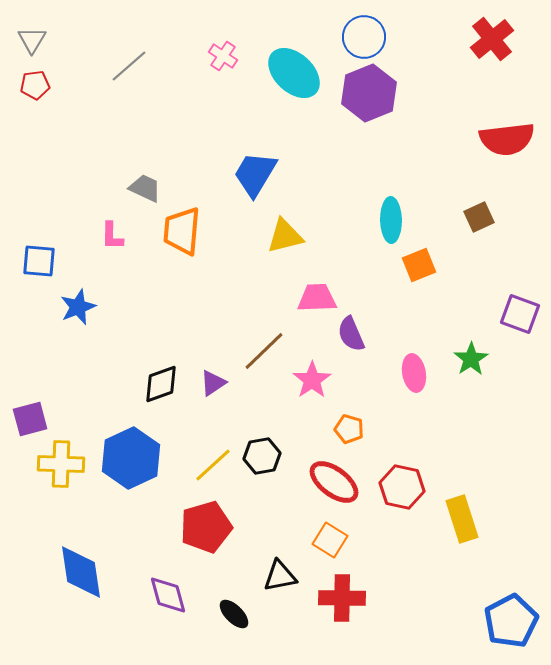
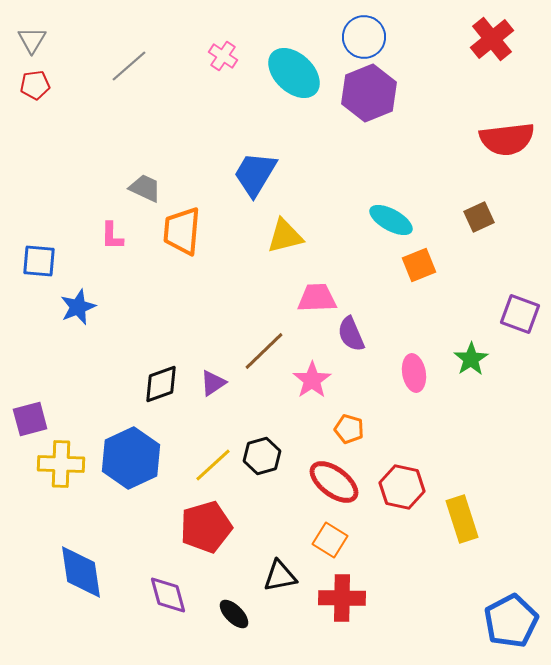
cyan ellipse at (391, 220): rotated 60 degrees counterclockwise
black hexagon at (262, 456): rotated 6 degrees counterclockwise
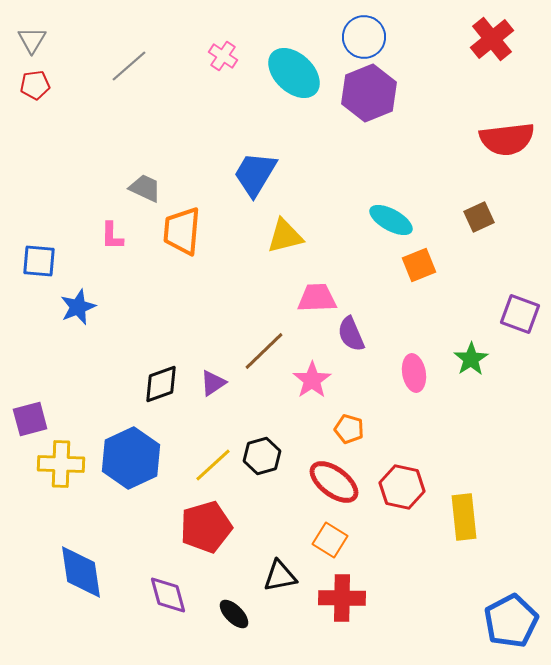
yellow rectangle at (462, 519): moved 2 px right, 2 px up; rotated 12 degrees clockwise
